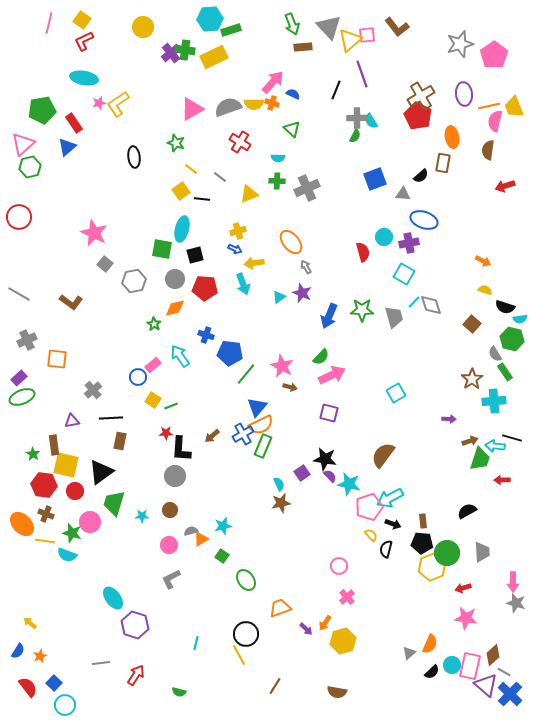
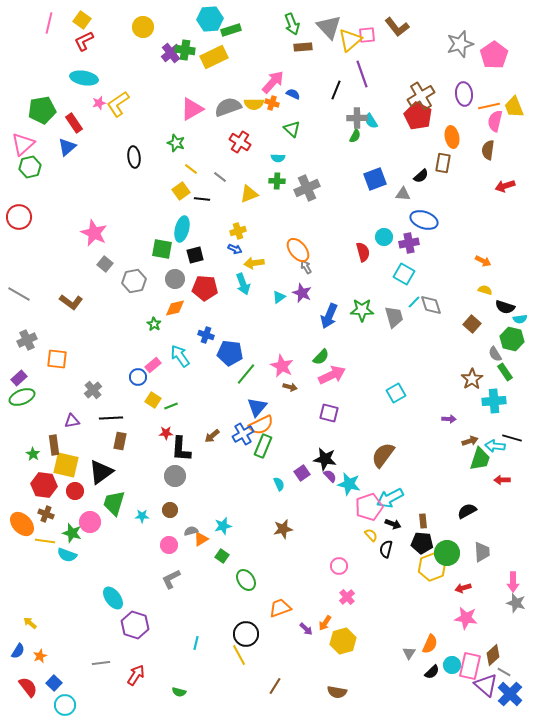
orange ellipse at (291, 242): moved 7 px right, 8 px down
brown star at (281, 503): moved 2 px right, 26 px down
gray triangle at (409, 653): rotated 16 degrees counterclockwise
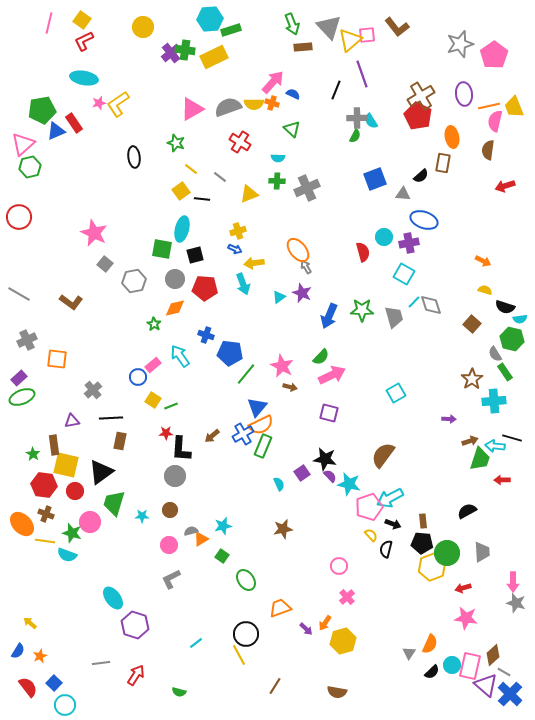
blue triangle at (67, 147): moved 11 px left, 16 px up; rotated 18 degrees clockwise
cyan line at (196, 643): rotated 40 degrees clockwise
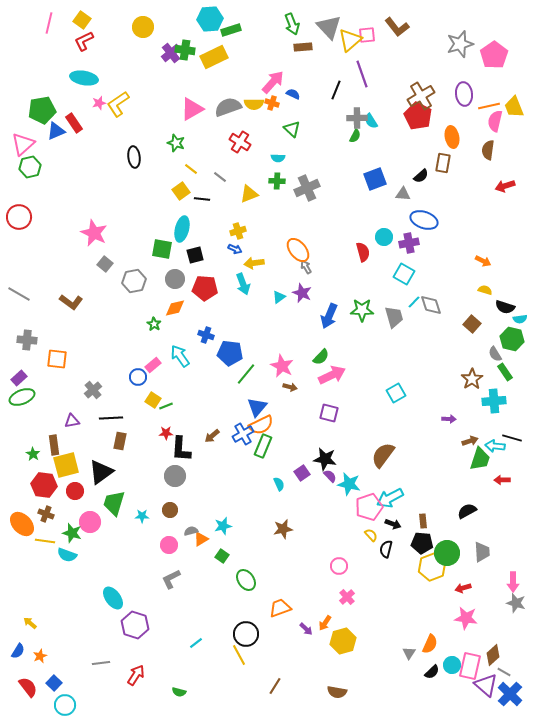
gray cross at (27, 340): rotated 30 degrees clockwise
green line at (171, 406): moved 5 px left
yellow square at (66, 465): rotated 28 degrees counterclockwise
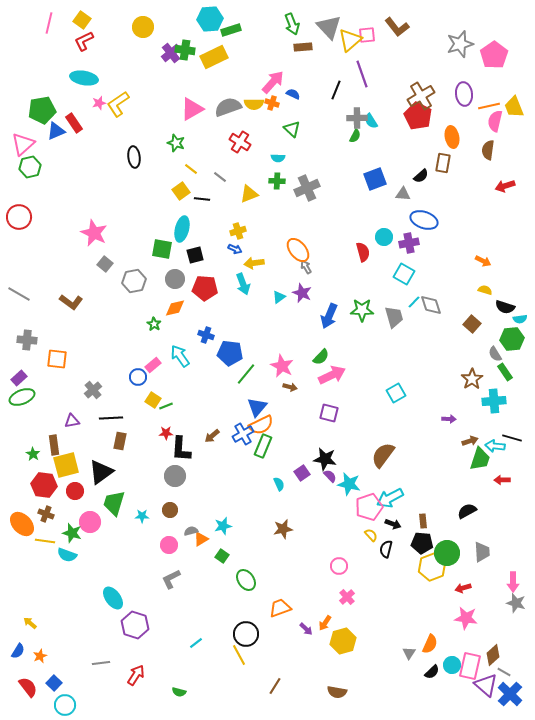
green hexagon at (512, 339): rotated 20 degrees counterclockwise
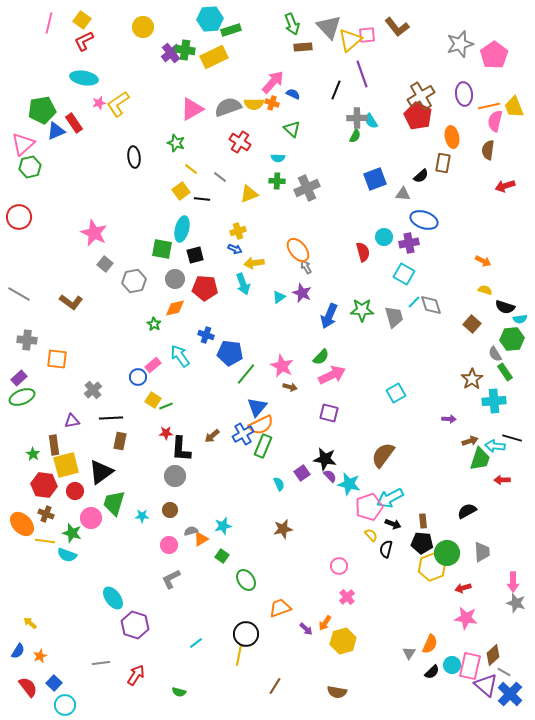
pink circle at (90, 522): moved 1 px right, 4 px up
yellow line at (239, 655): rotated 40 degrees clockwise
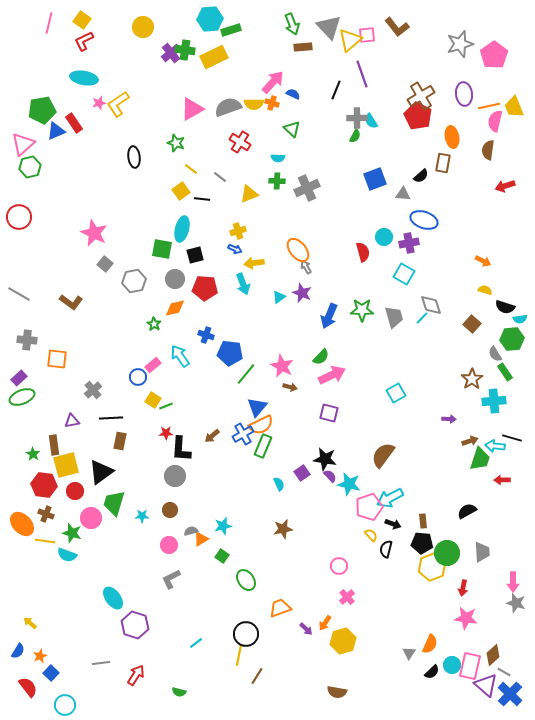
cyan line at (414, 302): moved 8 px right, 16 px down
red arrow at (463, 588): rotated 63 degrees counterclockwise
blue square at (54, 683): moved 3 px left, 10 px up
brown line at (275, 686): moved 18 px left, 10 px up
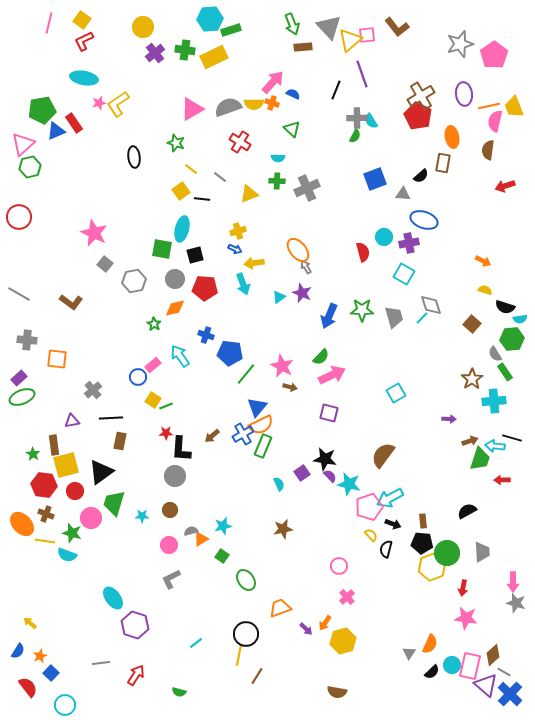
purple cross at (171, 53): moved 16 px left
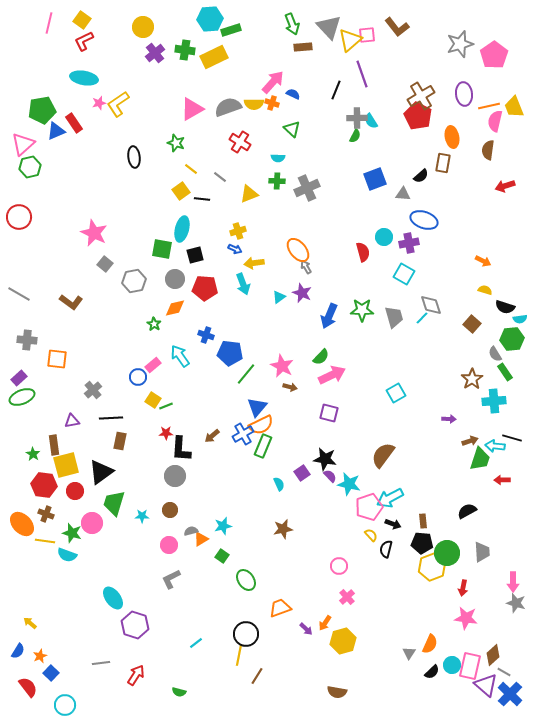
pink circle at (91, 518): moved 1 px right, 5 px down
